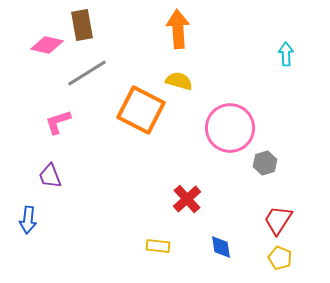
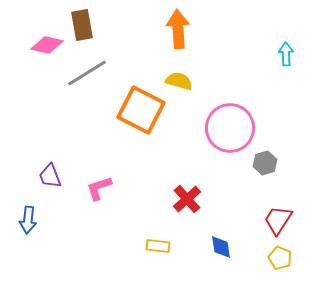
pink L-shape: moved 41 px right, 66 px down
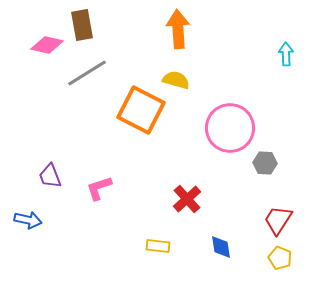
yellow semicircle: moved 3 px left, 1 px up
gray hexagon: rotated 20 degrees clockwise
blue arrow: rotated 84 degrees counterclockwise
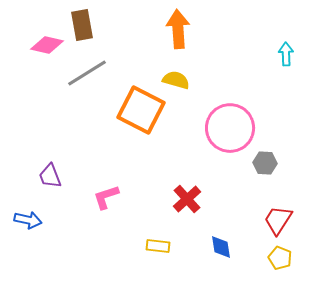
pink L-shape: moved 7 px right, 9 px down
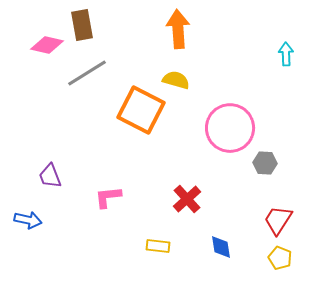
pink L-shape: moved 2 px right; rotated 12 degrees clockwise
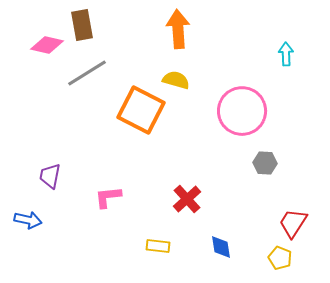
pink circle: moved 12 px right, 17 px up
purple trapezoid: rotated 32 degrees clockwise
red trapezoid: moved 15 px right, 3 px down
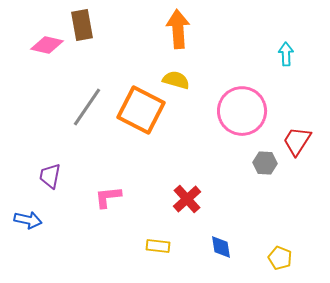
gray line: moved 34 px down; rotated 24 degrees counterclockwise
red trapezoid: moved 4 px right, 82 px up
